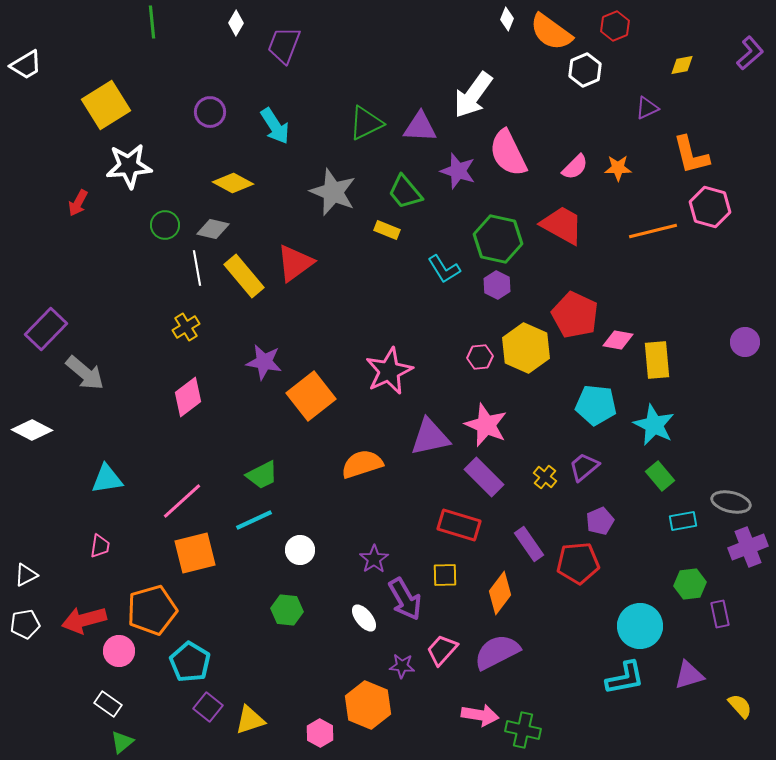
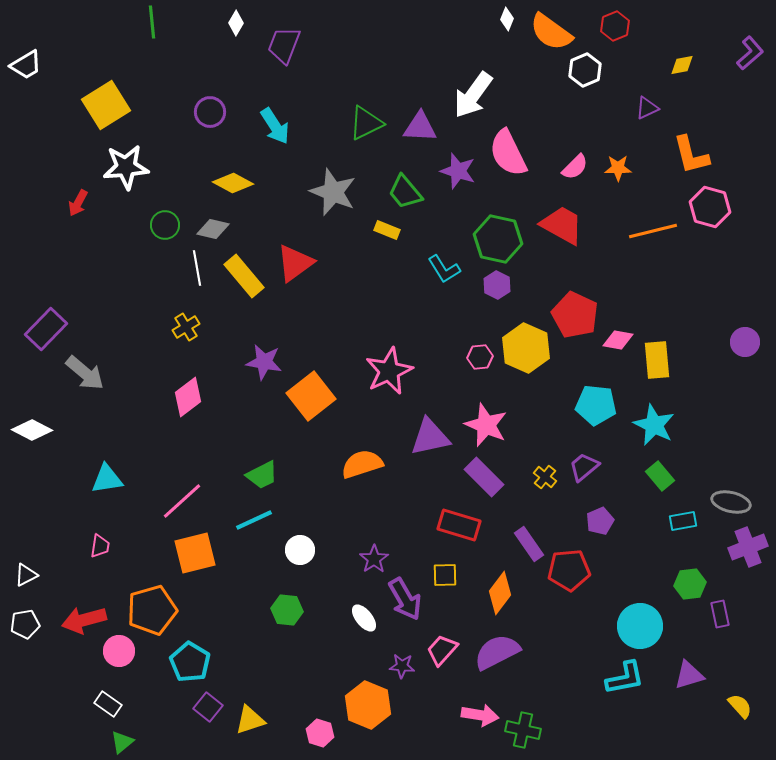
white star at (129, 166): moved 3 px left, 1 px down
red pentagon at (578, 563): moved 9 px left, 7 px down
pink hexagon at (320, 733): rotated 12 degrees counterclockwise
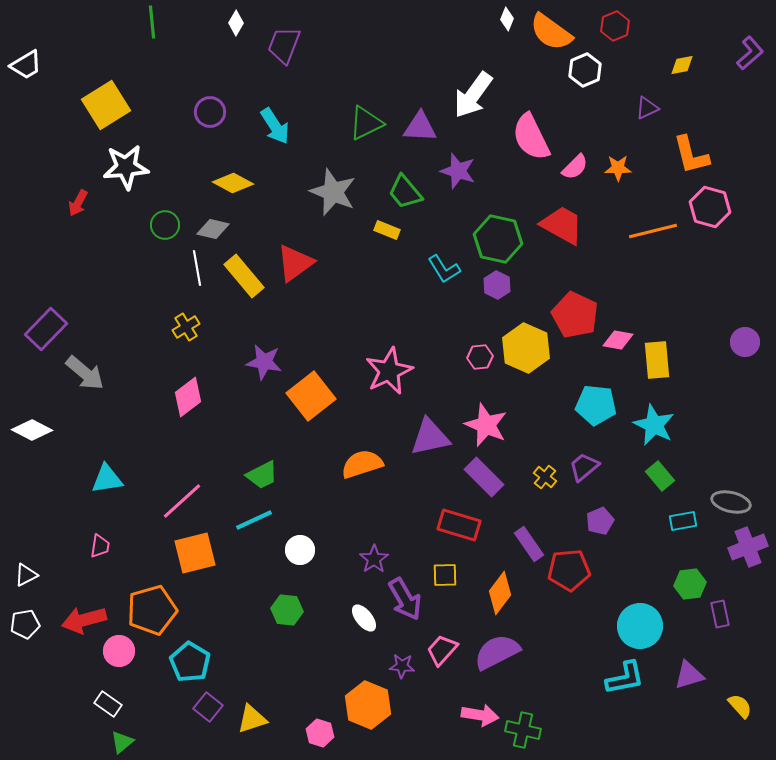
pink semicircle at (508, 153): moved 23 px right, 16 px up
yellow triangle at (250, 720): moved 2 px right, 1 px up
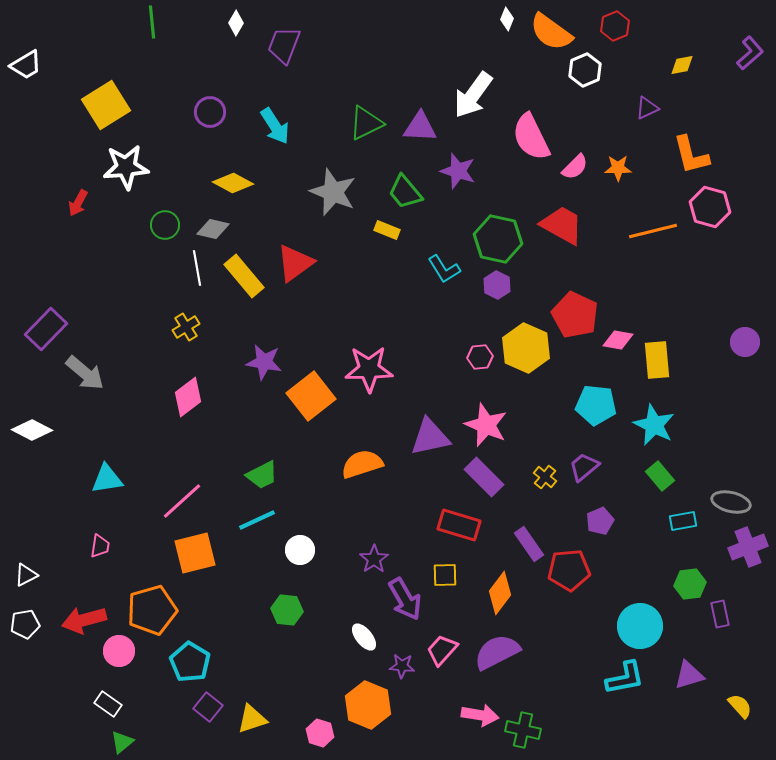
pink star at (389, 371): moved 20 px left, 2 px up; rotated 24 degrees clockwise
cyan line at (254, 520): moved 3 px right
white ellipse at (364, 618): moved 19 px down
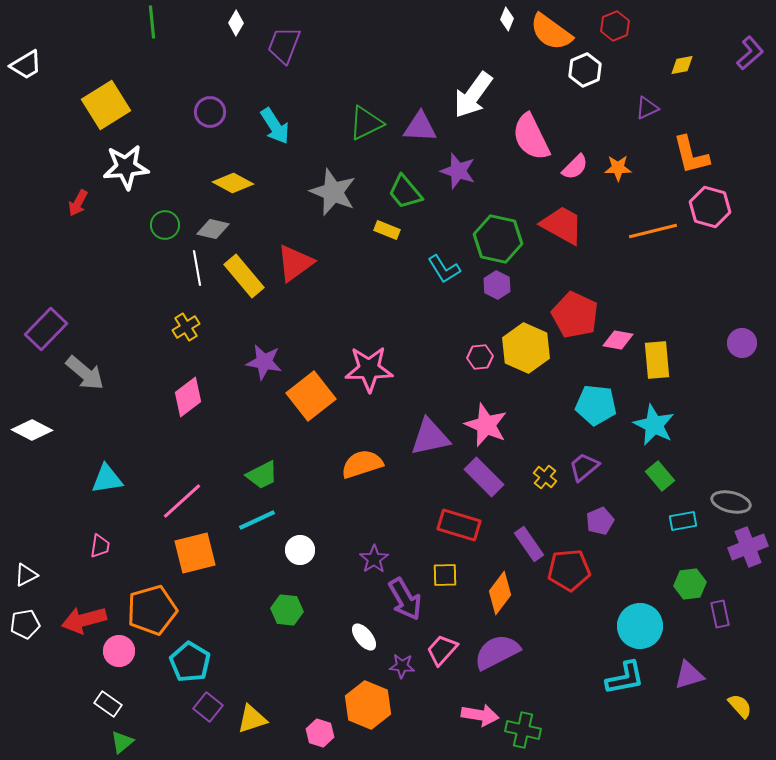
purple circle at (745, 342): moved 3 px left, 1 px down
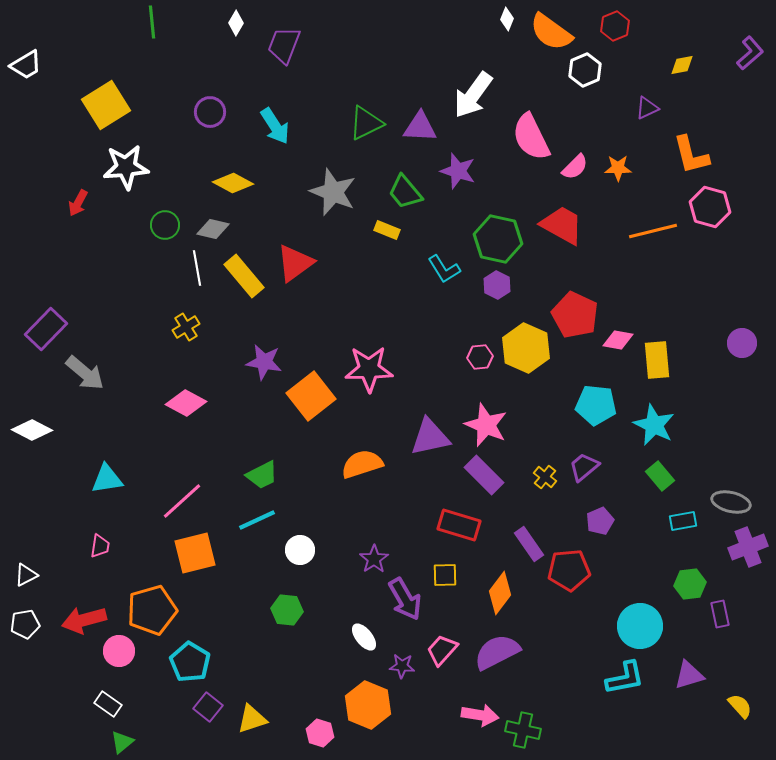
pink diamond at (188, 397): moved 2 px left, 6 px down; rotated 66 degrees clockwise
purple rectangle at (484, 477): moved 2 px up
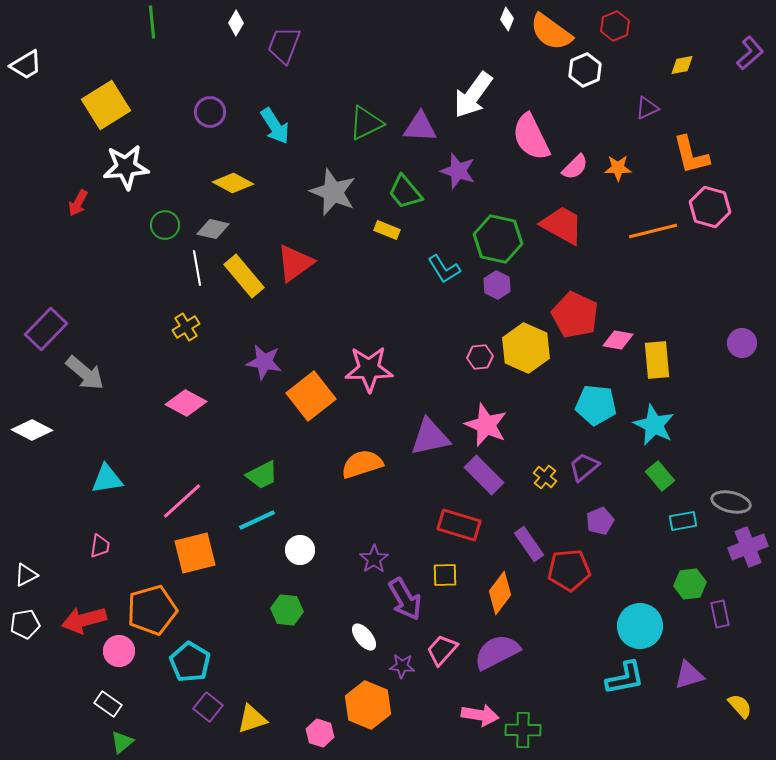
green cross at (523, 730): rotated 12 degrees counterclockwise
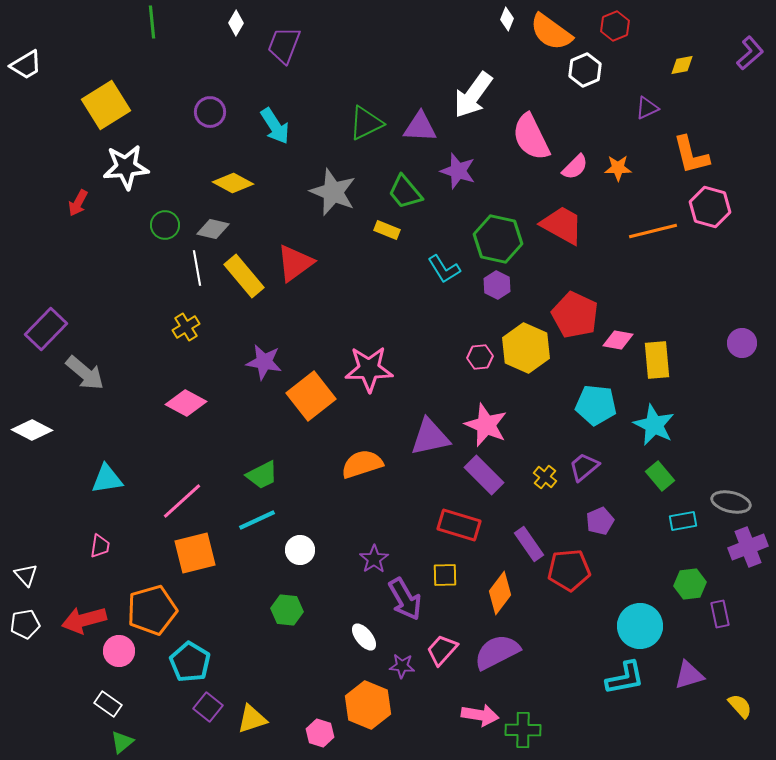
white triangle at (26, 575): rotated 45 degrees counterclockwise
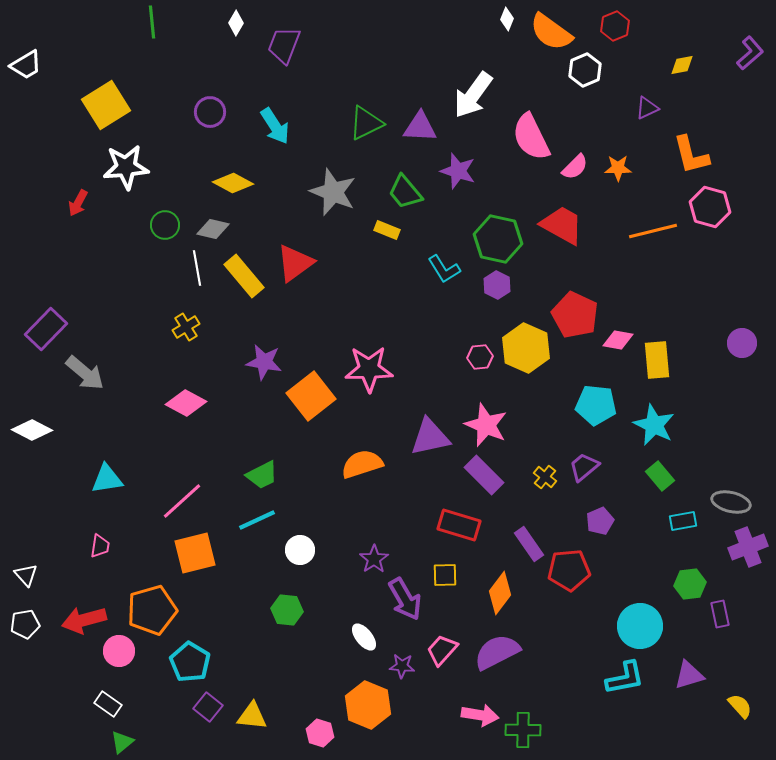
yellow triangle at (252, 719): moved 3 px up; rotated 24 degrees clockwise
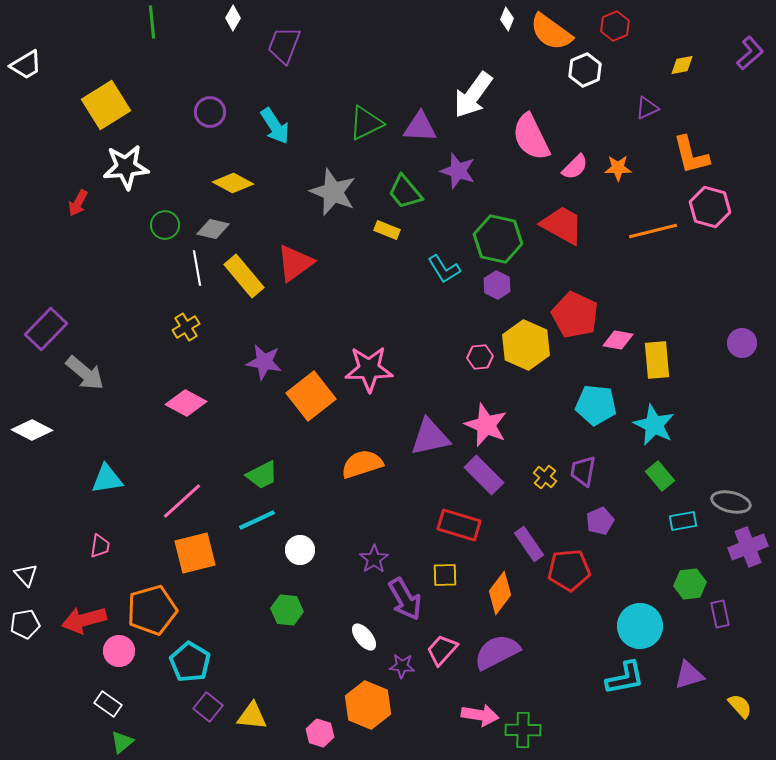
white diamond at (236, 23): moved 3 px left, 5 px up
yellow hexagon at (526, 348): moved 3 px up
purple trapezoid at (584, 467): moved 1 px left, 4 px down; rotated 40 degrees counterclockwise
